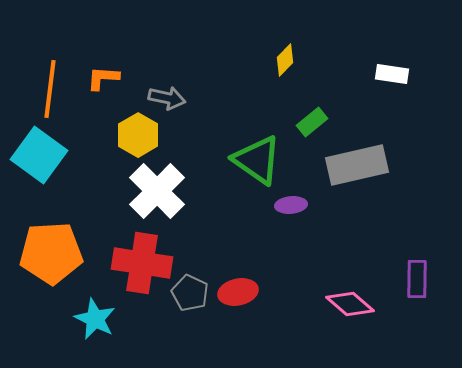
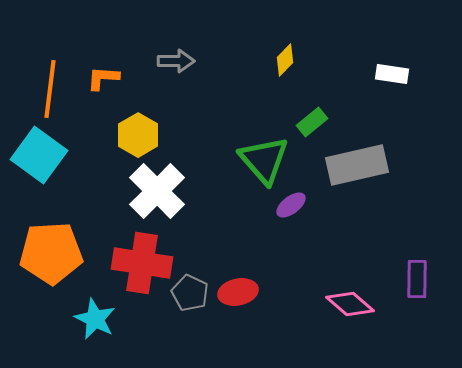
gray arrow: moved 9 px right, 37 px up; rotated 12 degrees counterclockwise
green triangle: moved 7 px right; rotated 14 degrees clockwise
purple ellipse: rotated 32 degrees counterclockwise
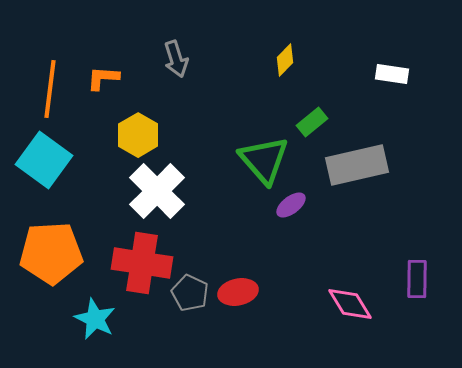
gray arrow: moved 2 px up; rotated 72 degrees clockwise
cyan square: moved 5 px right, 5 px down
pink diamond: rotated 18 degrees clockwise
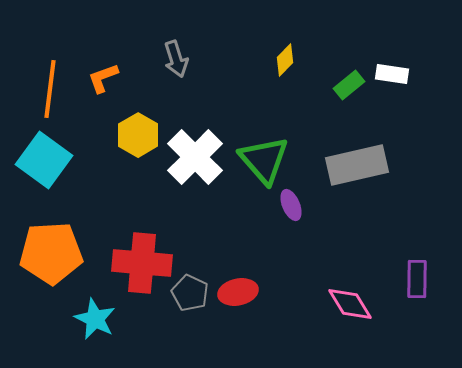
orange L-shape: rotated 24 degrees counterclockwise
green rectangle: moved 37 px right, 37 px up
white cross: moved 38 px right, 34 px up
purple ellipse: rotated 76 degrees counterclockwise
red cross: rotated 4 degrees counterclockwise
